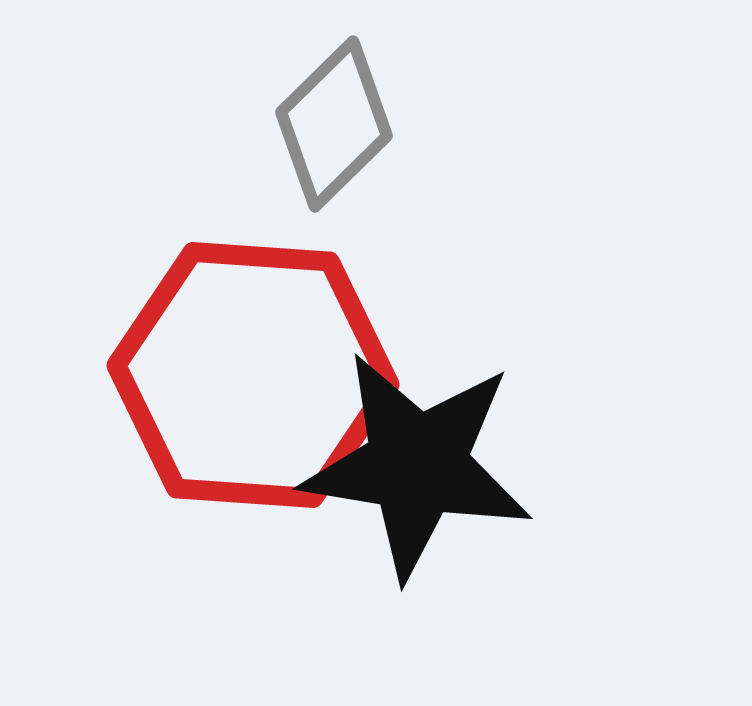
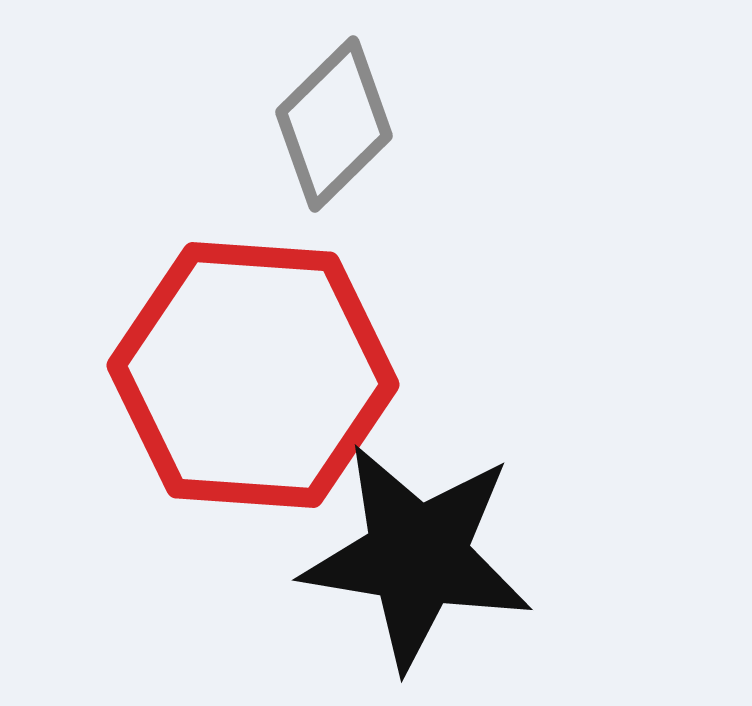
black star: moved 91 px down
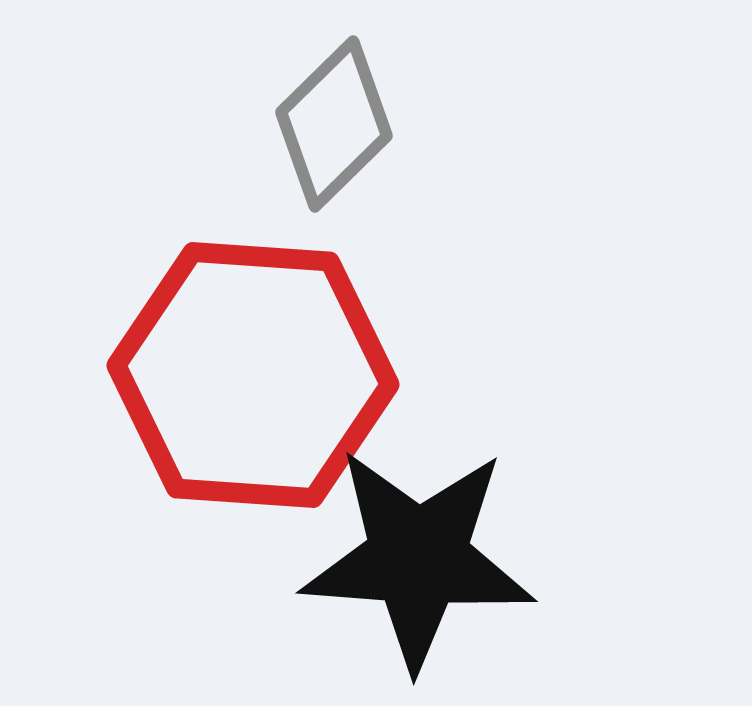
black star: moved 1 px right, 2 px down; rotated 5 degrees counterclockwise
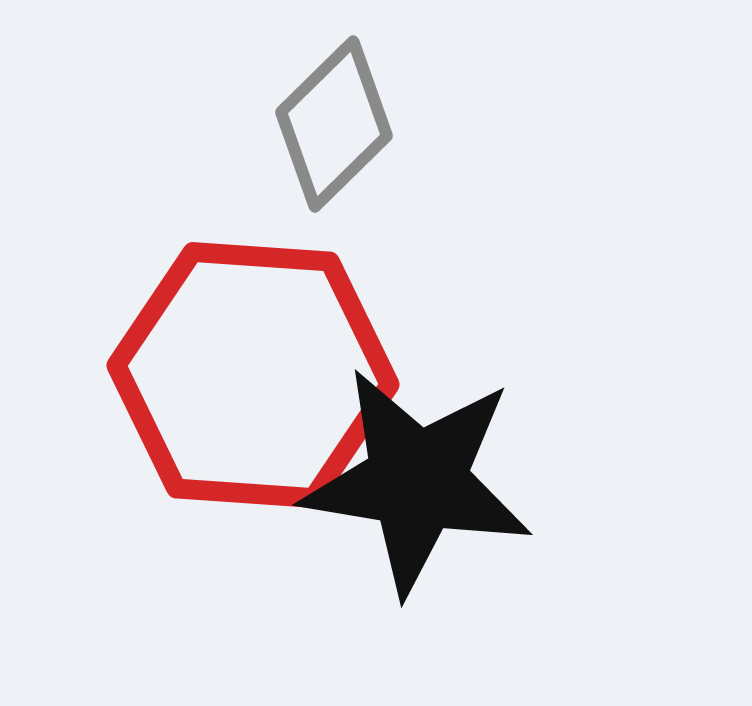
black star: moved 1 px left, 77 px up; rotated 5 degrees clockwise
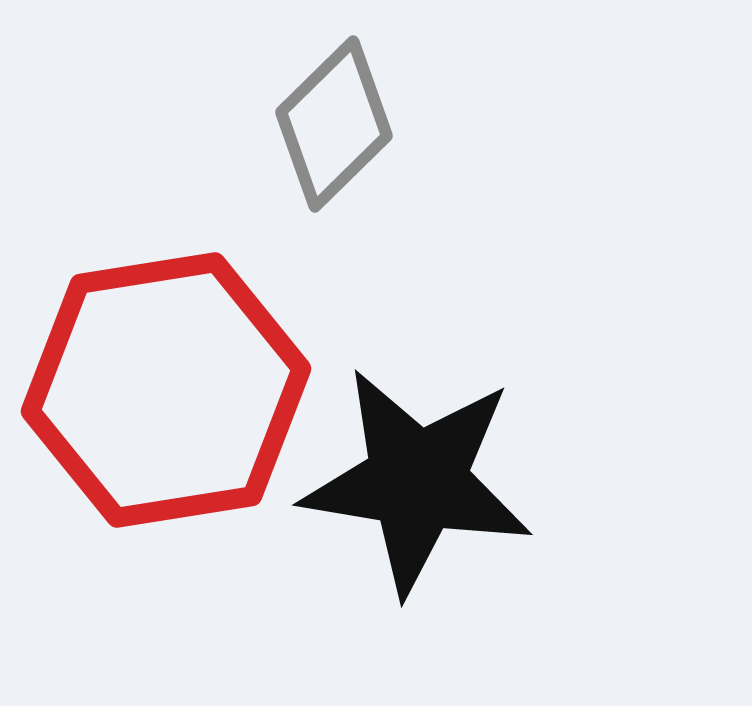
red hexagon: moved 87 px left, 15 px down; rotated 13 degrees counterclockwise
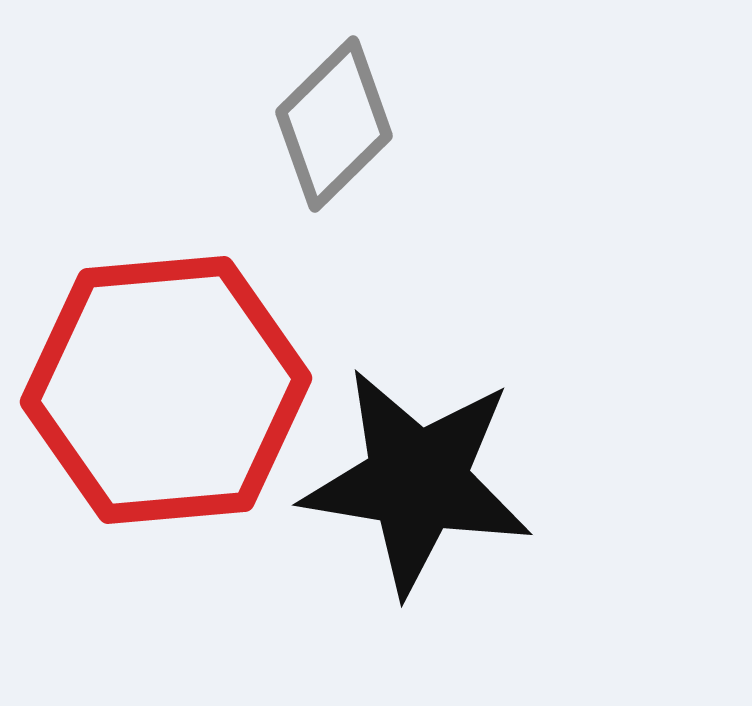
red hexagon: rotated 4 degrees clockwise
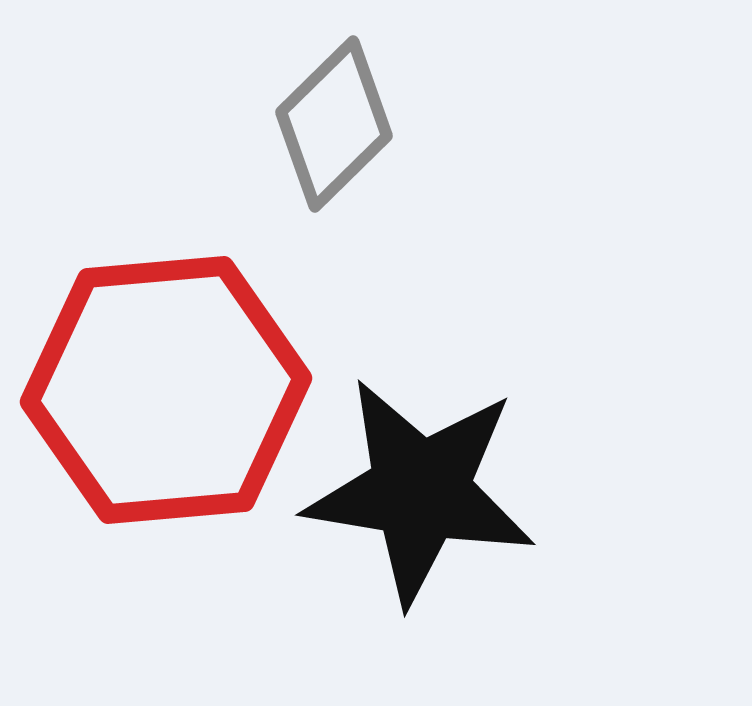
black star: moved 3 px right, 10 px down
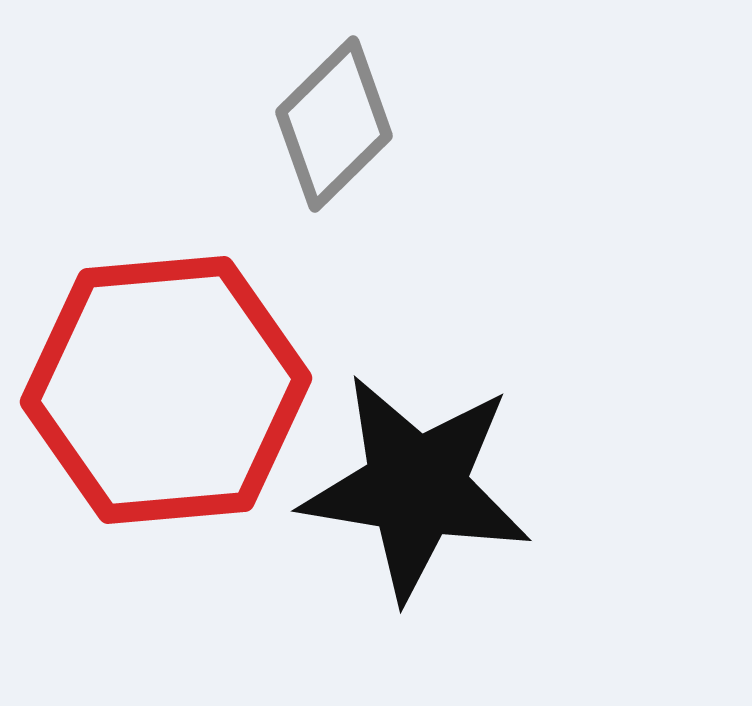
black star: moved 4 px left, 4 px up
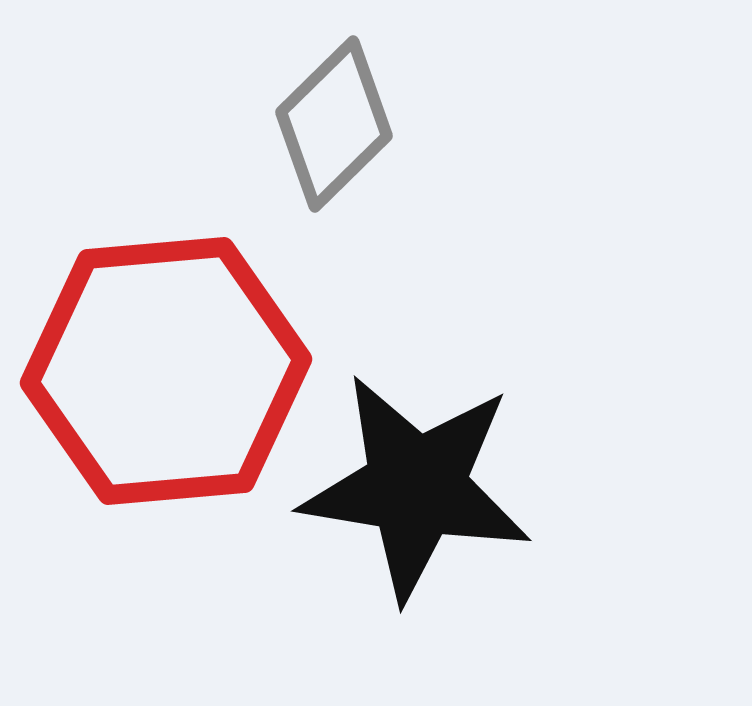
red hexagon: moved 19 px up
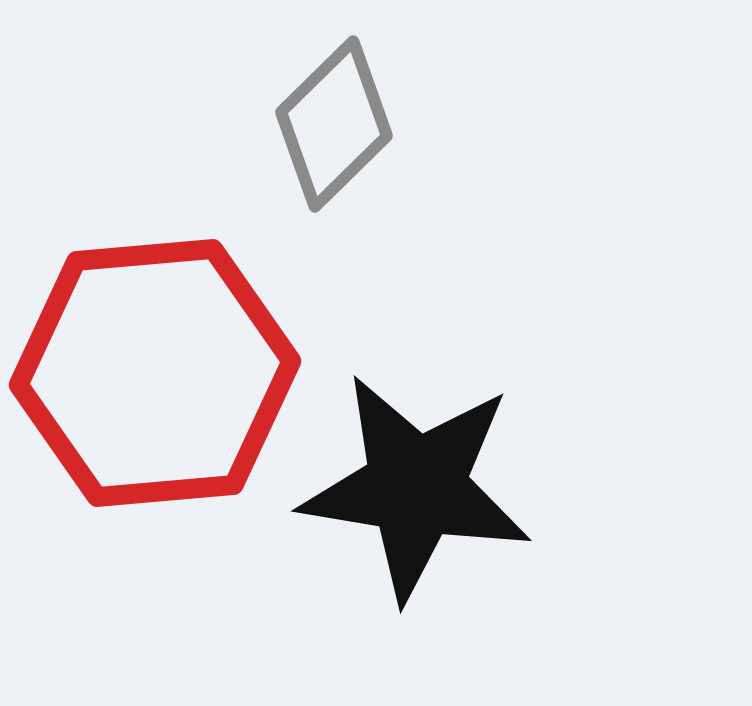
red hexagon: moved 11 px left, 2 px down
